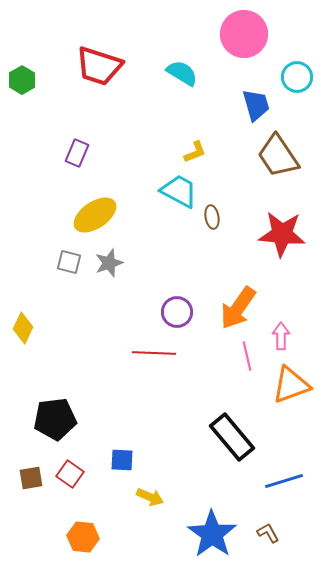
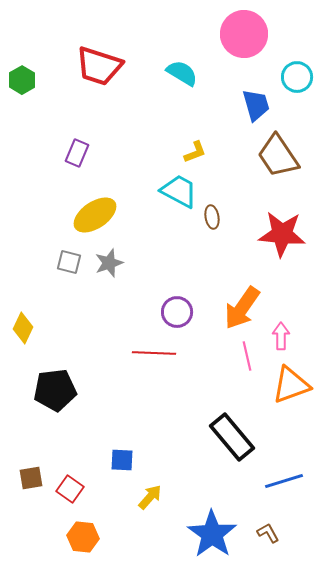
orange arrow: moved 4 px right
black pentagon: moved 29 px up
red square: moved 15 px down
yellow arrow: rotated 72 degrees counterclockwise
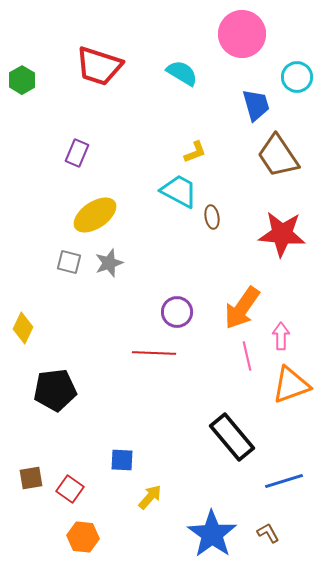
pink circle: moved 2 px left
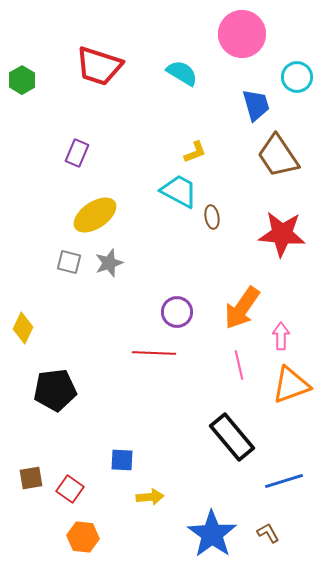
pink line: moved 8 px left, 9 px down
yellow arrow: rotated 44 degrees clockwise
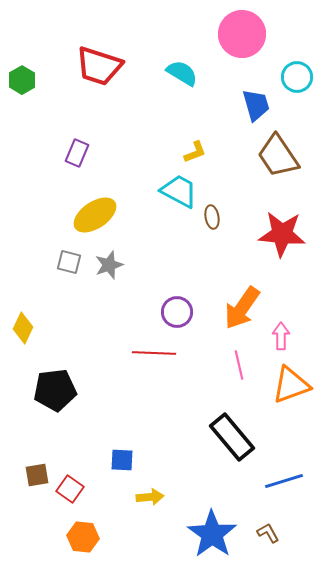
gray star: moved 2 px down
brown square: moved 6 px right, 3 px up
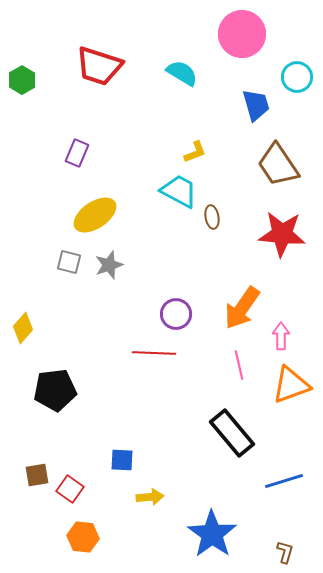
brown trapezoid: moved 9 px down
purple circle: moved 1 px left, 2 px down
yellow diamond: rotated 16 degrees clockwise
black rectangle: moved 4 px up
brown L-shape: moved 17 px right, 19 px down; rotated 45 degrees clockwise
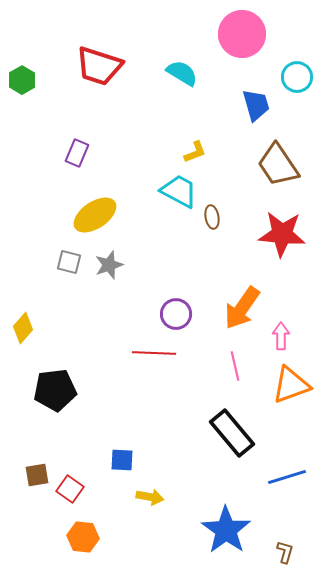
pink line: moved 4 px left, 1 px down
blue line: moved 3 px right, 4 px up
yellow arrow: rotated 16 degrees clockwise
blue star: moved 14 px right, 4 px up
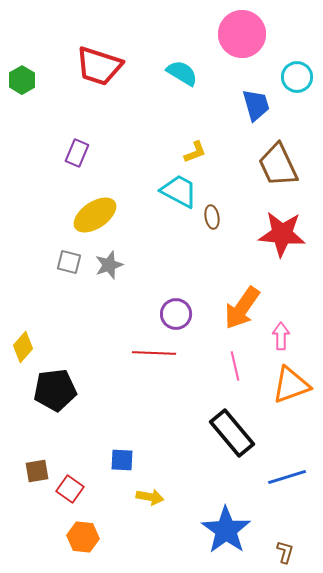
brown trapezoid: rotated 9 degrees clockwise
yellow diamond: moved 19 px down
brown square: moved 4 px up
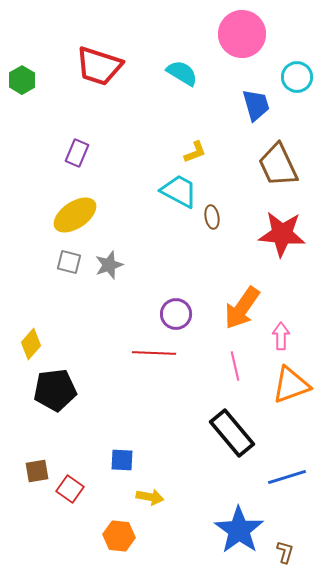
yellow ellipse: moved 20 px left
yellow diamond: moved 8 px right, 3 px up
blue star: moved 13 px right
orange hexagon: moved 36 px right, 1 px up
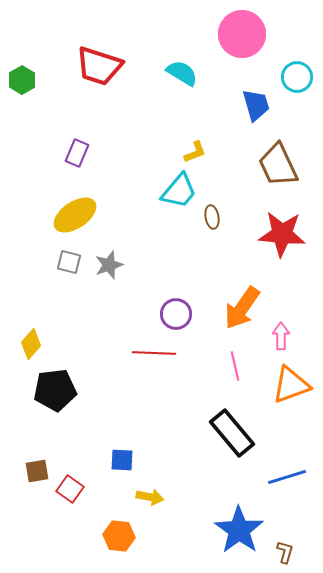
cyan trapezoid: rotated 102 degrees clockwise
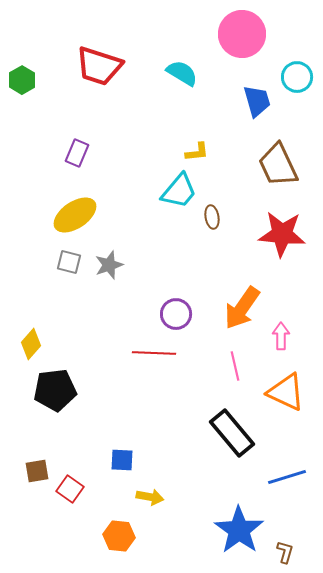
blue trapezoid: moved 1 px right, 4 px up
yellow L-shape: moved 2 px right; rotated 15 degrees clockwise
orange triangle: moved 5 px left, 7 px down; rotated 45 degrees clockwise
